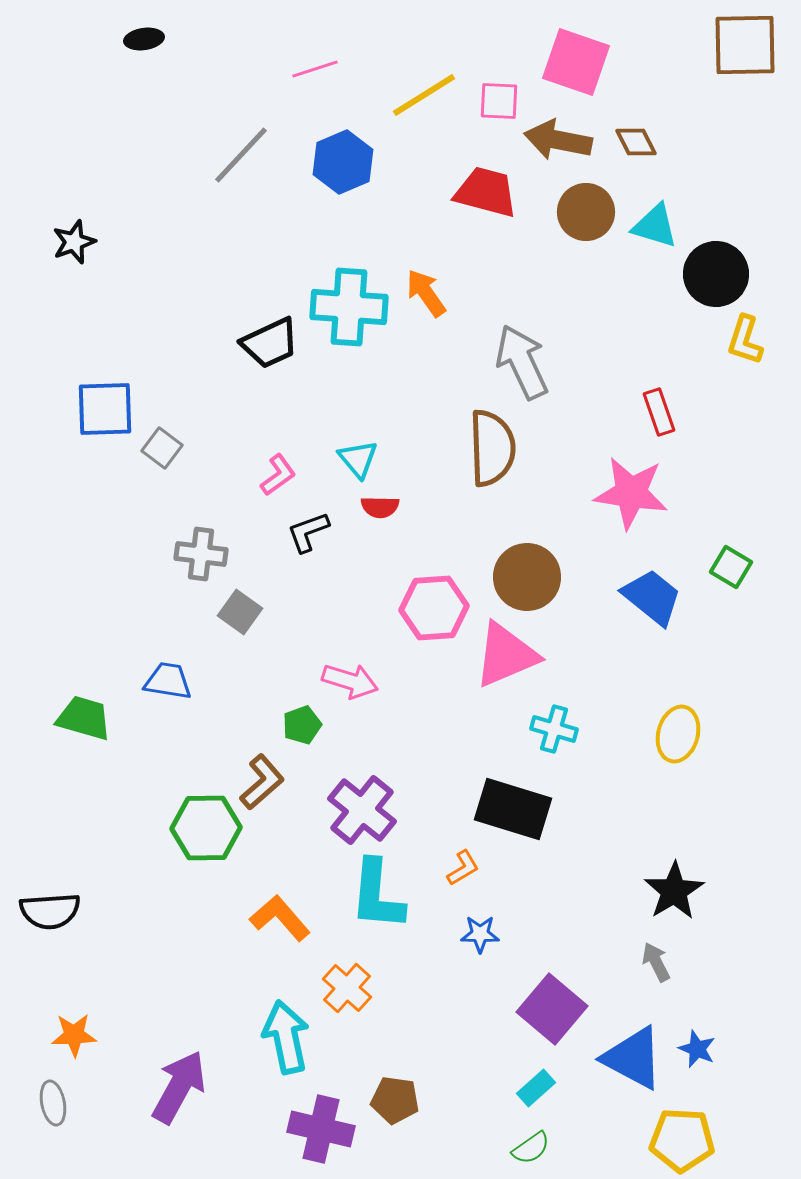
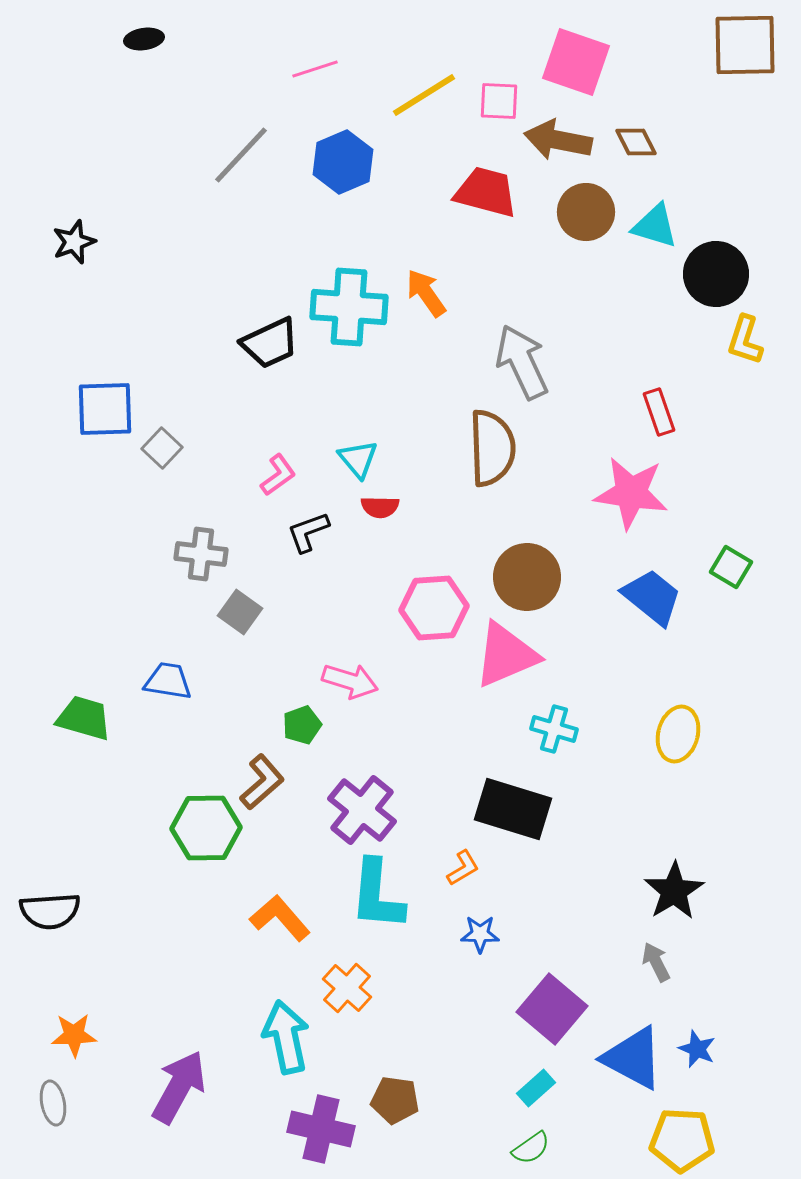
gray square at (162, 448): rotated 6 degrees clockwise
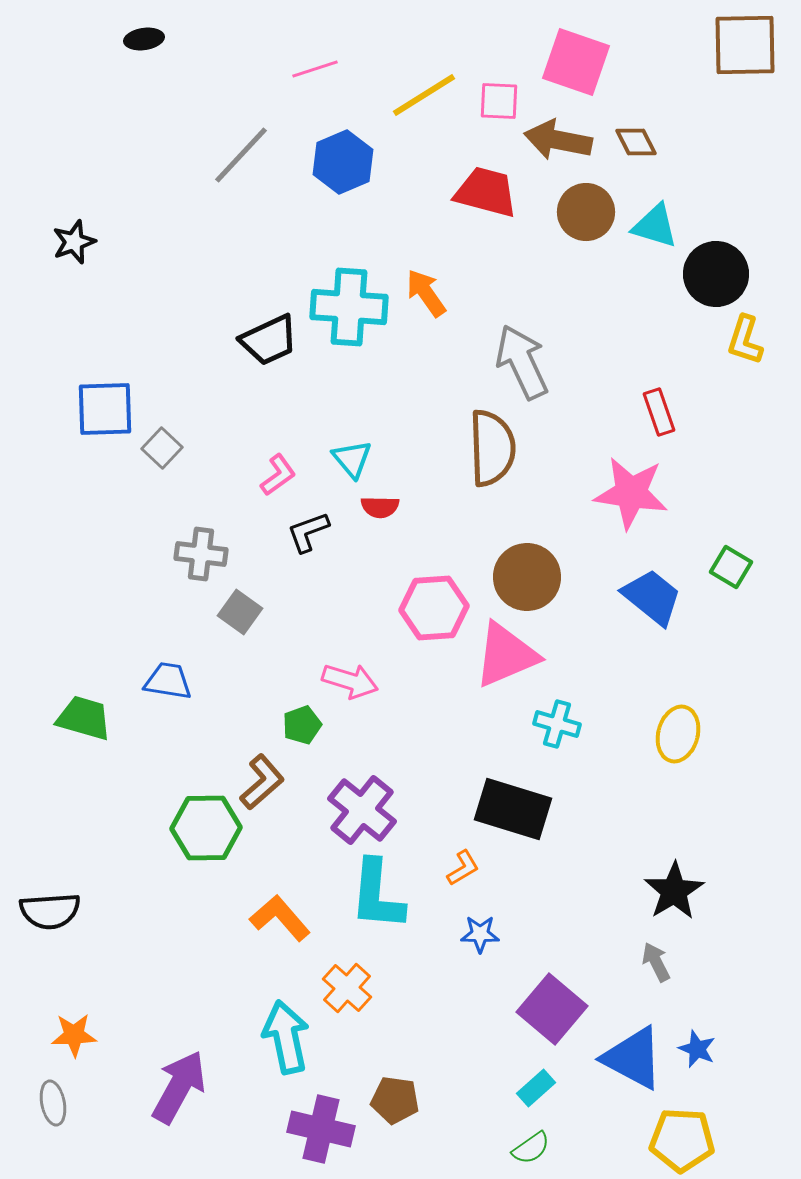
black trapezoid at (270, 343): moved 1 px left, 3 px up
cyan triangle at (358, 459): moved 6 px left
cyan cross at (554, 729): moved 3 px right, 5 px up
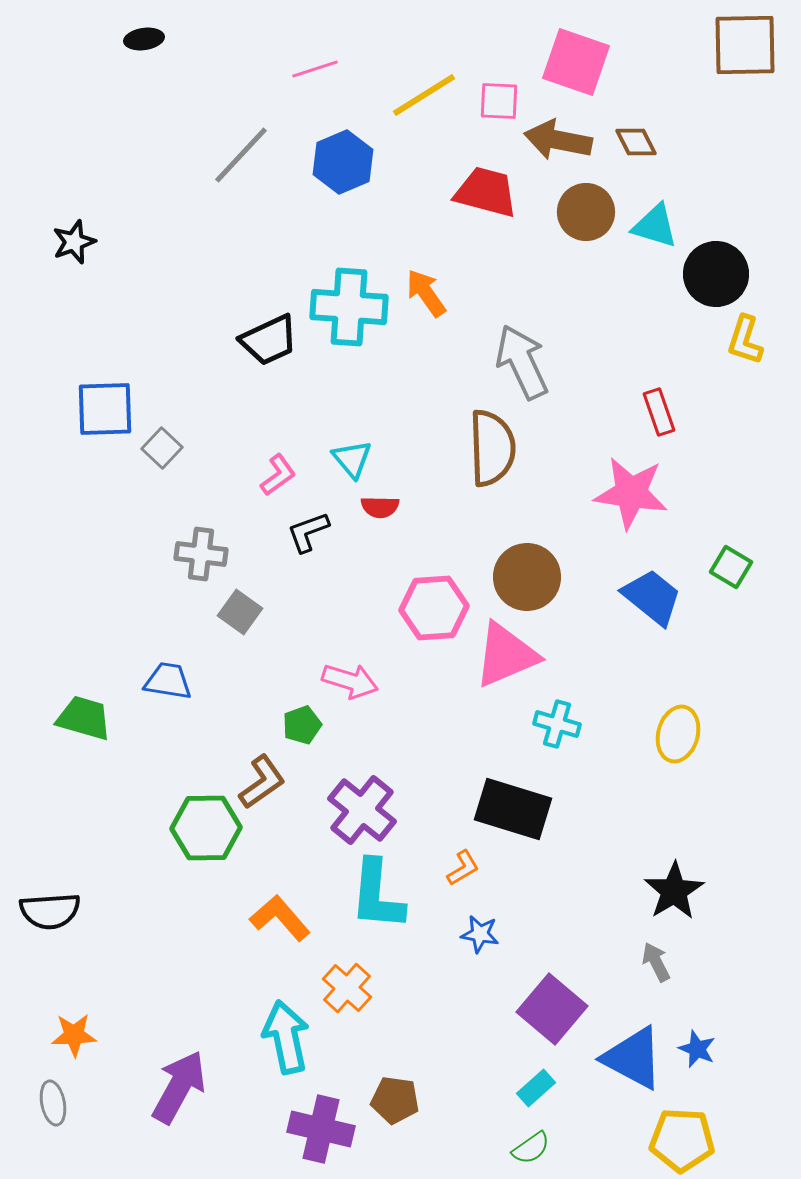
brown L-shape at (262, 782): rotated 6 degrees clockwise
blue star at (480, 934): rotated 9 degrees clockwise
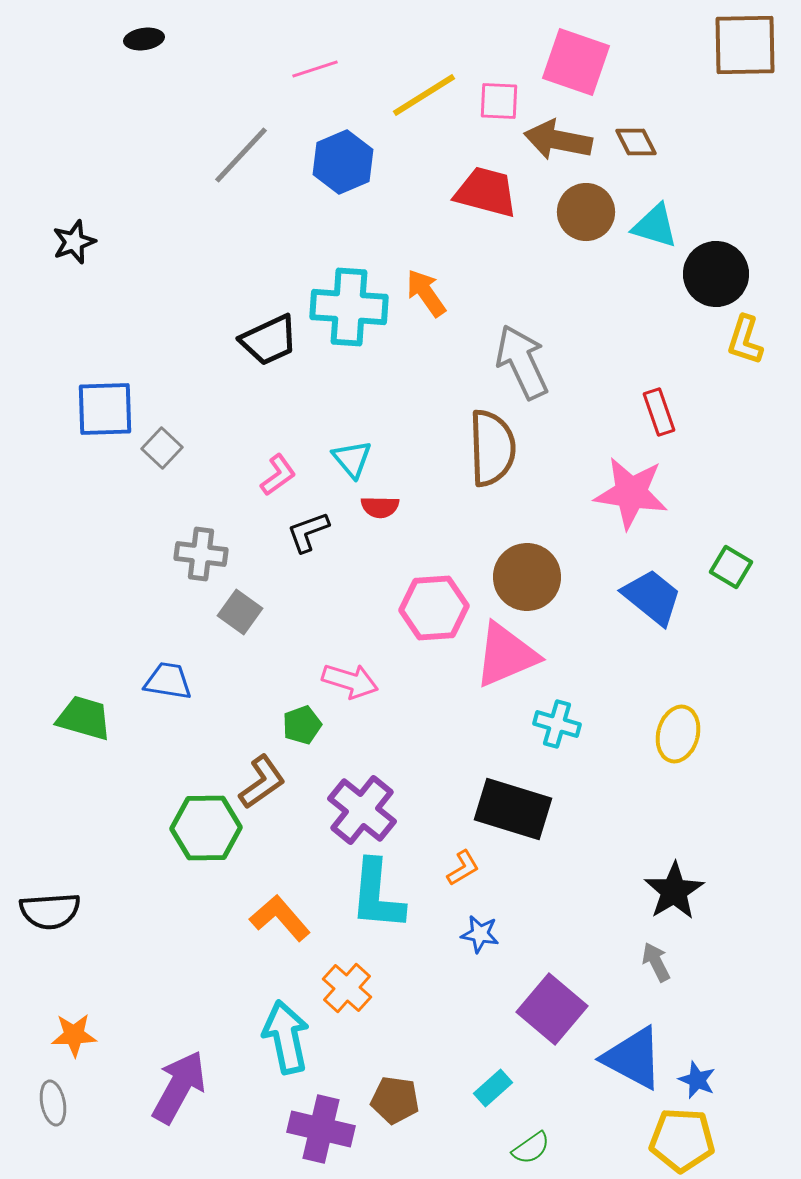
blue star at (697, 1049): moved 31 px down
cyan rectangle at (536, 1088): moved 43 px left
